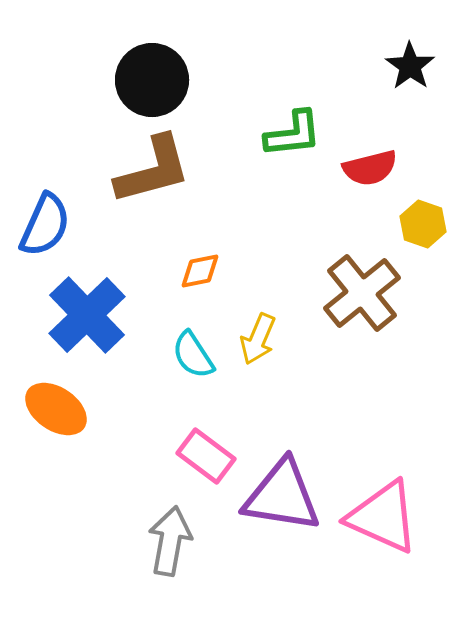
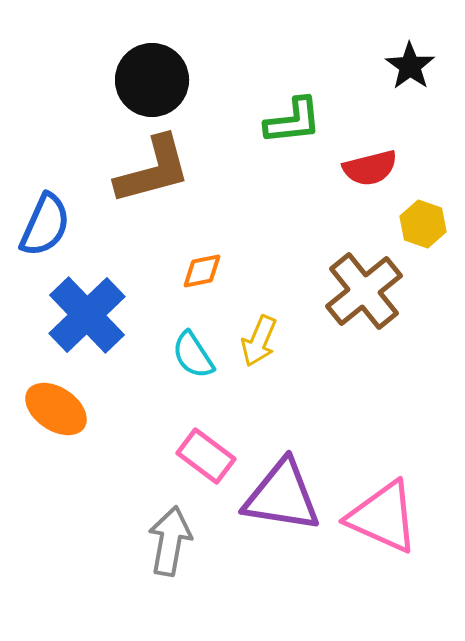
green L-shape: moved 13 px up
orange diamond: moved 2 px right
brown cross: moved 2 px right, 2 px up
yellow arrow: moved 1 px right, 2 px down
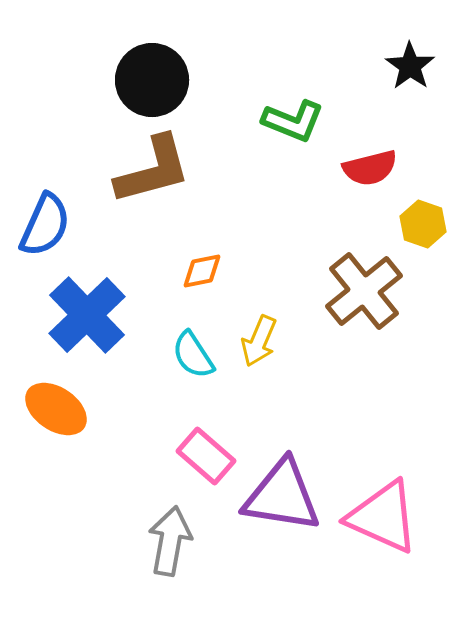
green L-shape: rotated 28 degrees clockwise
pink rectangle: rotated 4 degrees clockwise
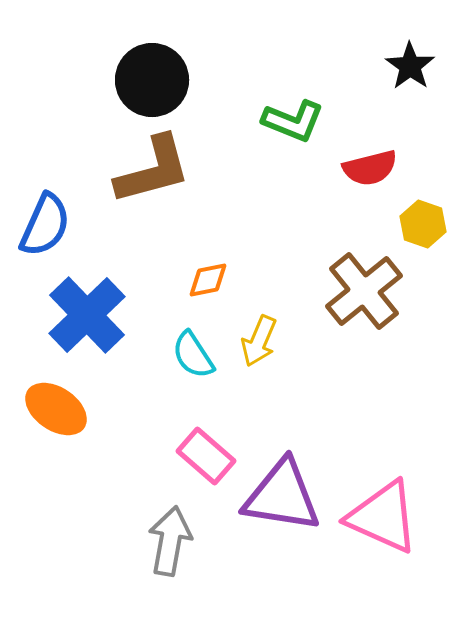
orange diamond: moved 6 px right, 9 px down
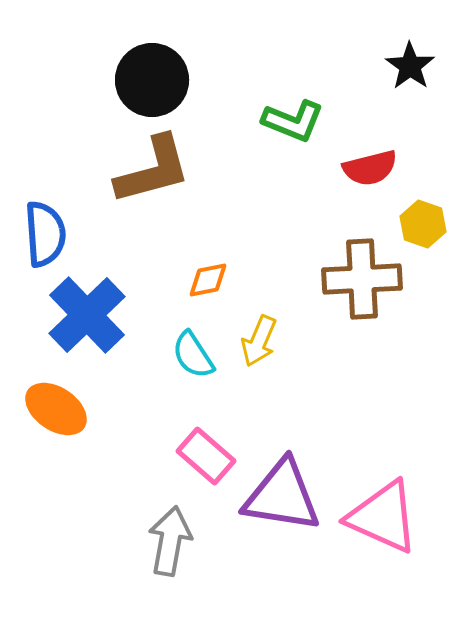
blue semicircle: moved 9 px down; rotated 28 degrees counterclockwise
brown cross: moved 2 px left, 12 px up; rotated 36 degrees clockwise
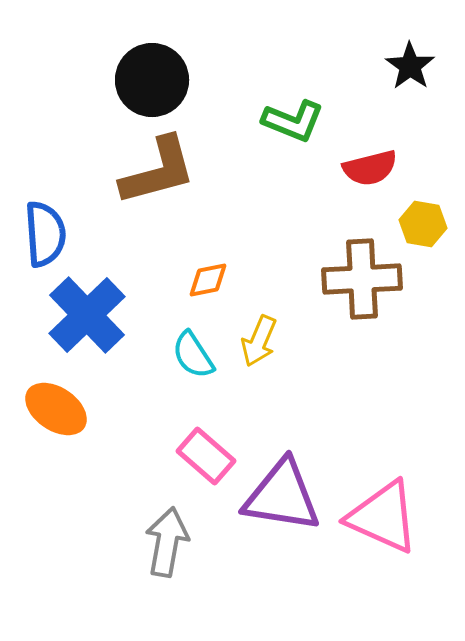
brown L-shape: moved 5 px right, 1 px down
yellow hexagon: rotated 9 degrees counterclockwise
gray arrow: moved 3 px left, 1 px down
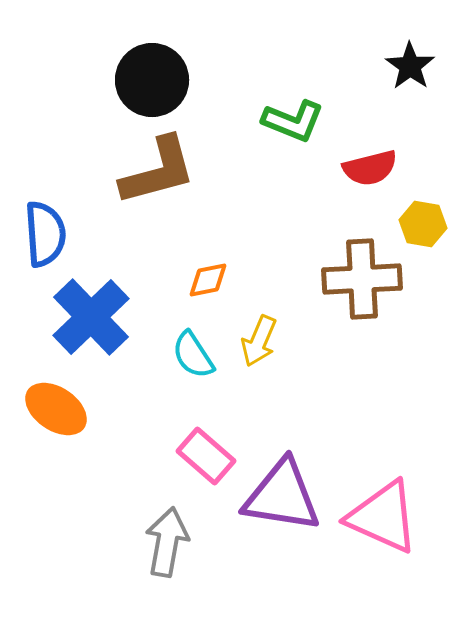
blue cross: moved 4 px right, 2 px down
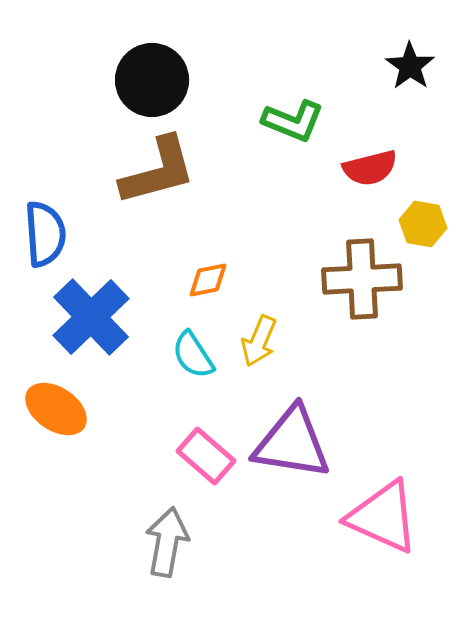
purple triangle: moved 10 px right, 53 px up
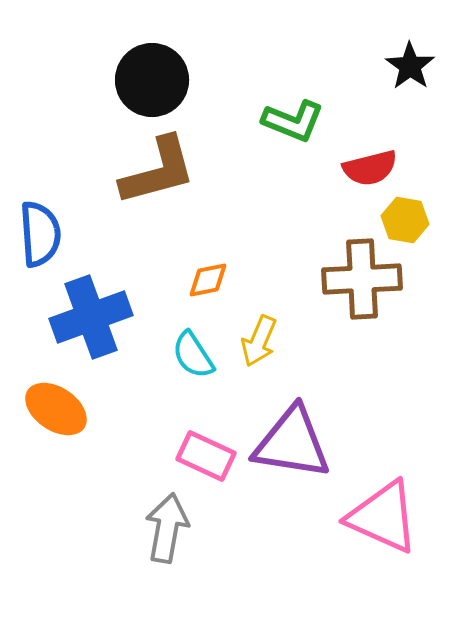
yellow hexagon: moved 18 px left, 4 px up
blue semicircle: moved 5 px left
blue cross: rotated 24 degrees clockwise
pink rectangle: rotated 16 degrees counterclockwise
gray arrow: moved 14 px up
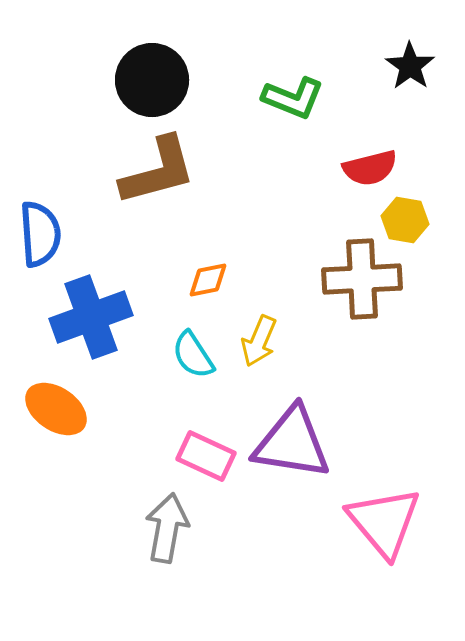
green L-shape: moved 23 px up
pink triangle: moved 1 px right, 5 px down; rotated 26 degrees clockwise
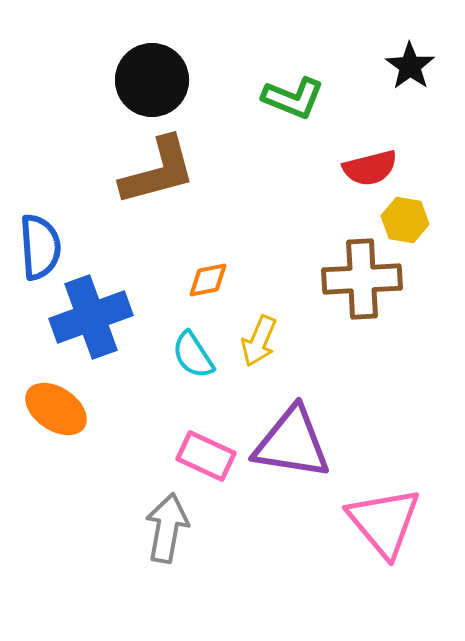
blue semicircle: moved 13 px down
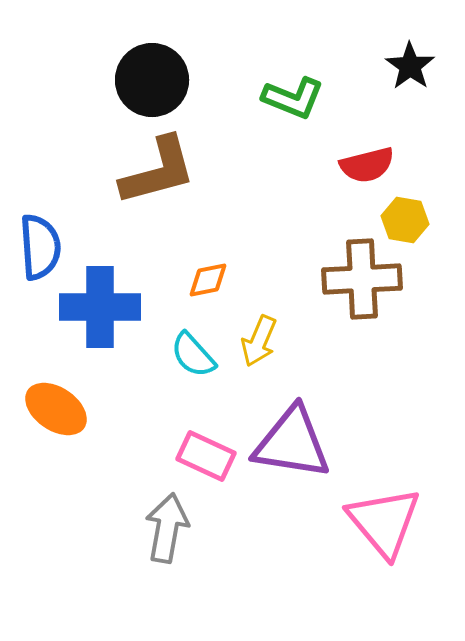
red semicircle: moved 3 px left, 3 px up
blue cross: moved 9 px right, 10 px up; rotated 20 degrees clockwise
cyan semicircle: rotated 9 degrees counterclockwise
